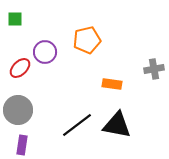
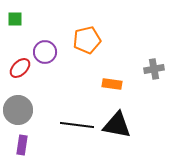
black line: rotated 44 degrees clockwise
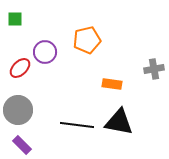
black triangle: moved 2 px right, 3 px up
purple rectangle: rotated 54 degrees counterclockwise
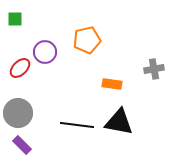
gray circle: moved 3 px down
